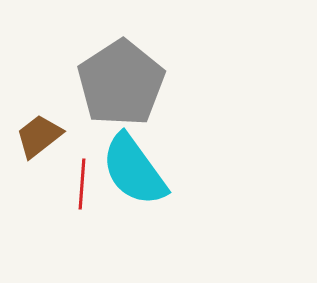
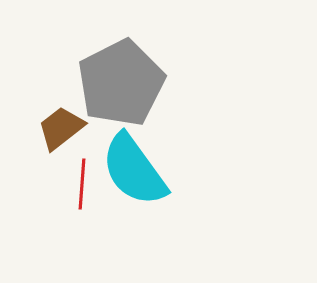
gray pentagon: rotated 6 degrees clockwise
brown trapezoid: moved 22 px right, 8 px up
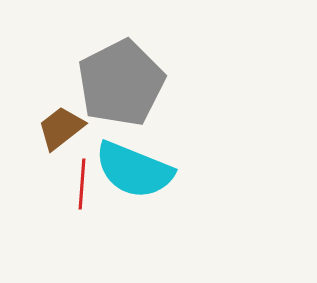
cyan semicircle: rotated 32 degrees counterclockwise
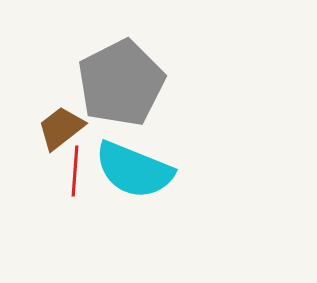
red line: moved 7 px left, 13 px up
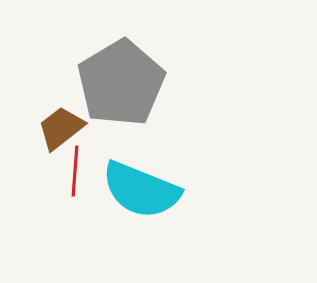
gray pentagon: rotated 4 degrees counterclockwise
cyan semicircle: moved 7 px right, 20 px down
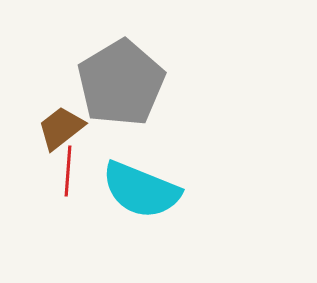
red line: moved 7 px left
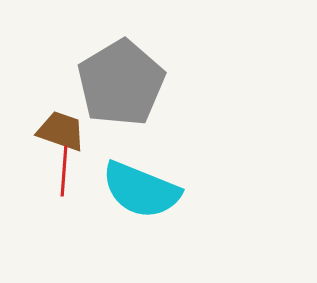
brown trapezoid: moved 3 px down; rotated 57 degrees clockwise
red line: moved 4 px left
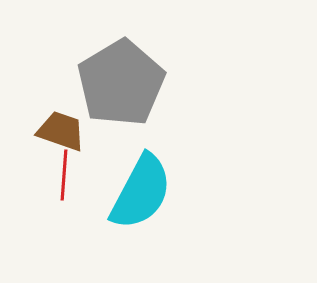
red line: moved 4 px down
cyan semicircle: moved 2 px down; rotated 84 degrees counterclockwise
